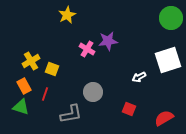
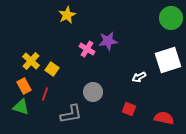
yellow cross: rotated 18 degrees counterclockwise
yellow square: rotated 16 degrees clockwise
red semicircle: rotated 42 degrees clockwise
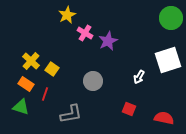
purple star: rotated 18 degrees counterclockwise
pink cross: moved 2 px left, 16 px up
white arrow: rotated 32 degrees counterclockwise
orange rectangle: moved 2 px right, 2 px up; rotated 28 degrees counterclockwise
gray circle: moved 11 px up
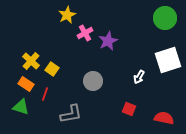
green circle: moved 6 px left
pink cross: rotated 28 degrees clockwise
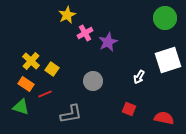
purple star: moved 1 px down
red line: rotated 48 degrees clockwise
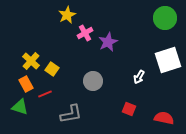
orange rectangle: rotated 28 degrees clockwise
green triangle: moved 1 px left
